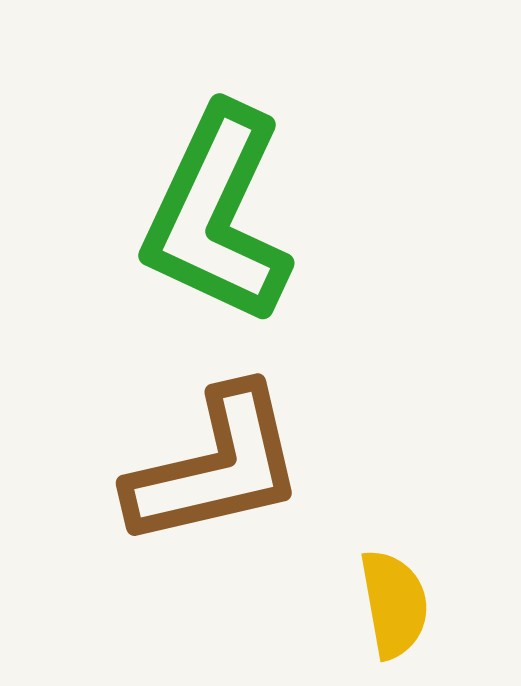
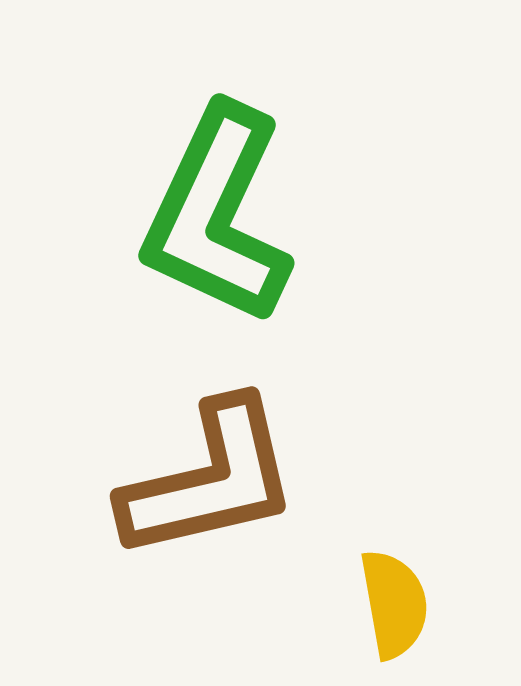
brown L-shape: moved 6 px left, 13 px down
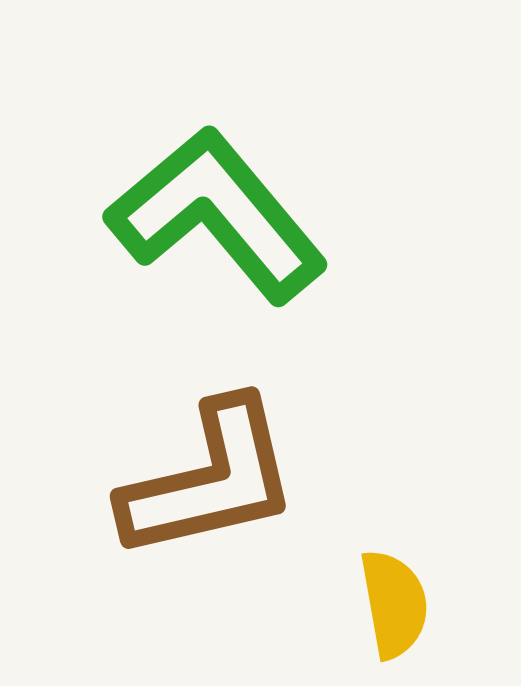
green L-shape: rotated 115 degrees clockwise
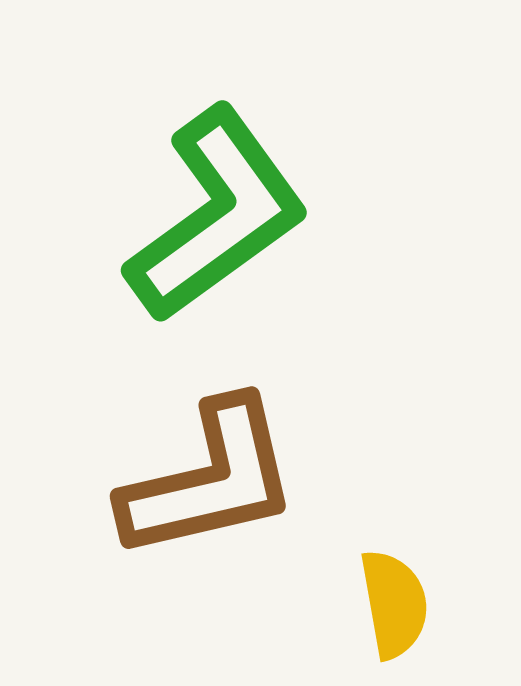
green L-shape: rotated 94 degrees clockwise
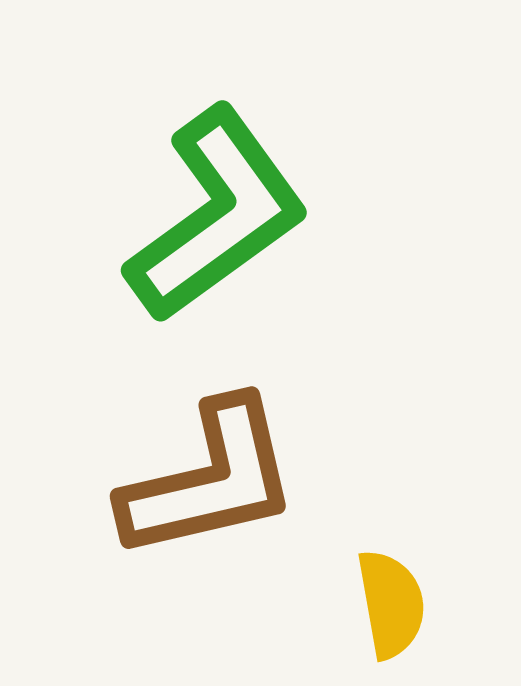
yellow semicircle: moved 3 px left
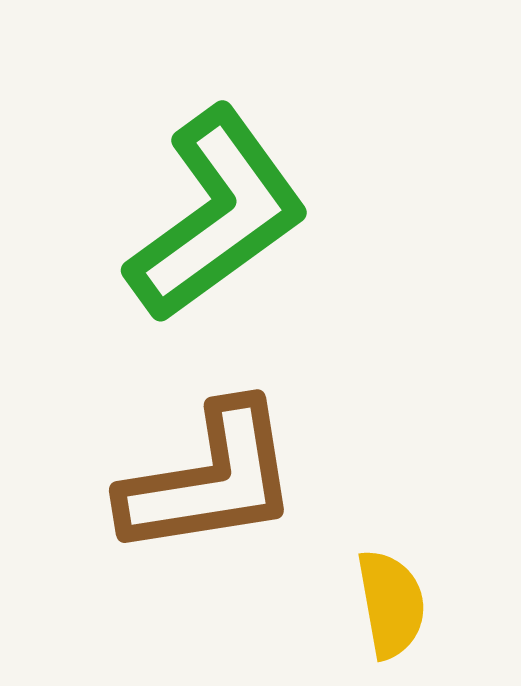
brown L-shape: rotated 4 degrees clockwise
